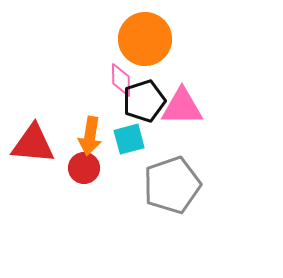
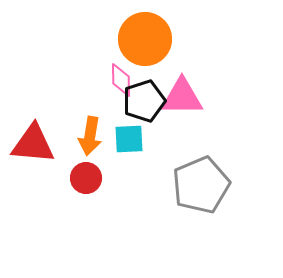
pink triangle: moved 10 px up
cyan square: rotated 12 degrees clockwise
red circle: moved 2 px right, 10 px down
gray pentagon: moved 29 px right; rotated 4 degrees counterclockwise
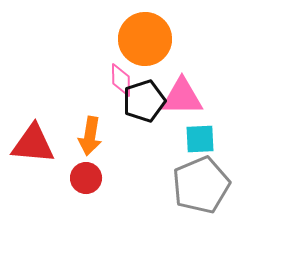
cyan square: moved 71 px right
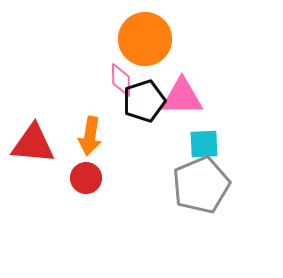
cyan square: moved 4 px right, 5 px down
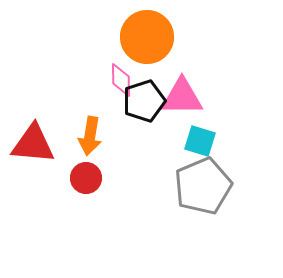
orange circle: moved 2 px right, 2 px up
cyan square: moved 4 px left, 3 px up; rotated 20 degrees clockwise
gray pentagon: moved 2 px right, 1 px down
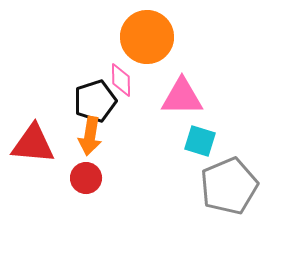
black pentagon: moved 49 px left
gray pentagon: moved 26 px right
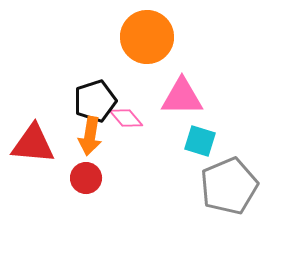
pink diamond: moved 5 px right, 38 px down; rotated 40 degrees counterclockwise
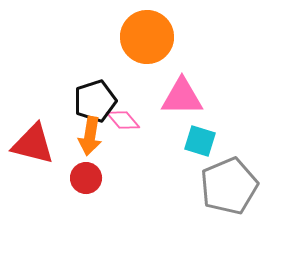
pink diamond: moved 3 px left, 2 px down
red triangle: rotated 9 degrees clockwise
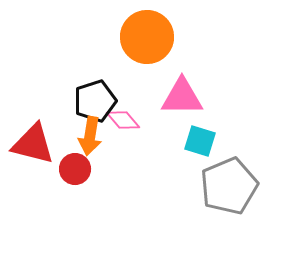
red circle: moved 11 px left, 9 px up
